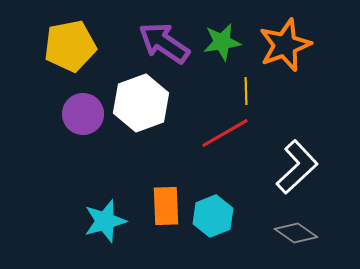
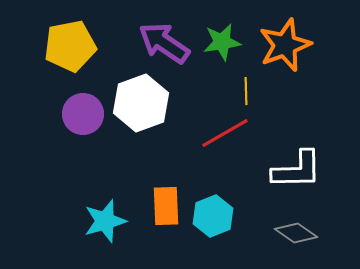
white L-shape: moved 3 px down; rotated 42 degrees clockwise
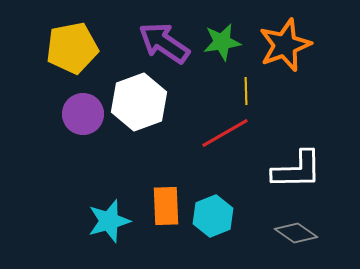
yellow pentagon: moved 2 px right, 2 px down
white hexagon: moved 2 px left, 1 px up
cyan star: moved 4 px right
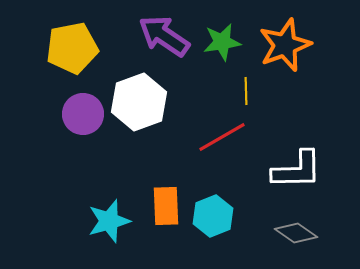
purple arrow: moved 7 px up
red line: moved 3 px left, 4 px down
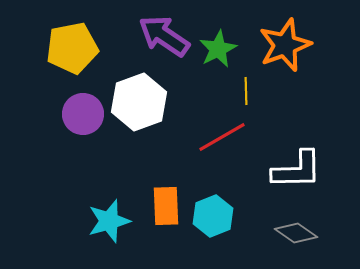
green star: moved 4 px left, 7 px down; rotated 18 degrees counterclockwise
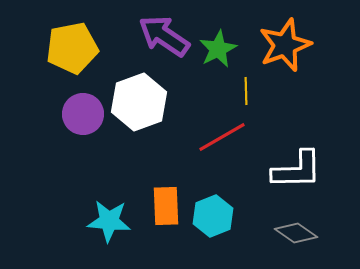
cyan star: rotated 21 degrees clockwise
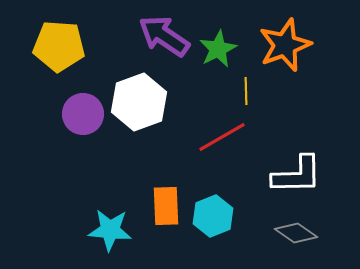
yellow pentagon: moved 13 px left, 2 px up; rotated 15 degrees clockwise
white L-shape: moved 5 px down
cyan star: moved 1 px right, 9 px down
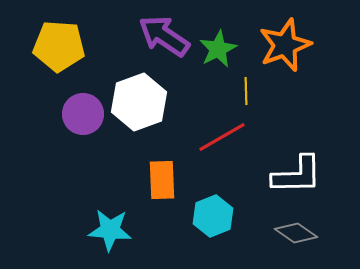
orange rectangle: moved 4 px left, 26 px up
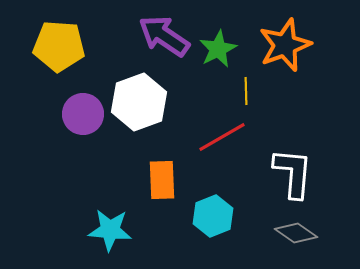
white L-shape: moved 4 px left, 2 px up; rotated 84 degrees counterclockwise
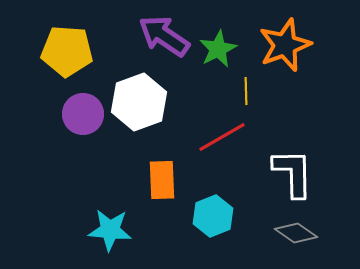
yellow pentagon: moved 8 px right, 5 px down
white L-shape: rotated 6 degrees counterclockwise
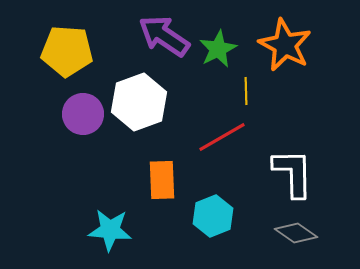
orange star: rotated 24 degrees counterclockwise
